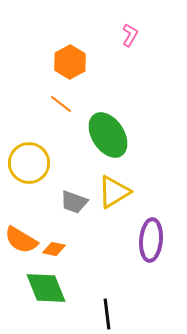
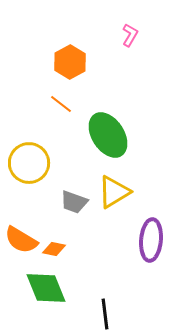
black line: moved 2 px left
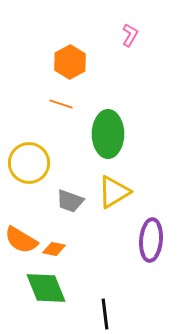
orange line: rotated 20 degrees counterclockwise
green ellipse: moved 1 px up; rotated 33 degrees clockwise
gray trapezoid: moved 4 px left, 1 px up
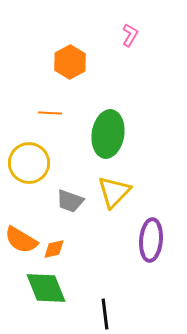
orange line: moved 11 px left, 9 px down; rotated 15 degrees counterclockwise
green ellipse: rotated 9 degrees clockwise
yellow triangle: rotated 15 degrees counterclockwise
orange diamond: rotated 25 degrees counterclockwise
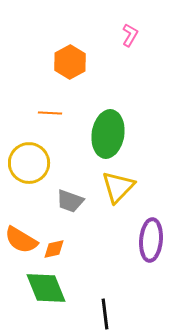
yellow triangle: moved 4 px right, 5 px up
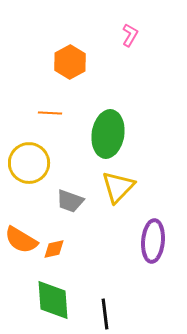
purple ellipse: moved 2 px right, 1 px down
green diamond: moved 7 px right, 12 px down; rotated 18 degrees clockwise
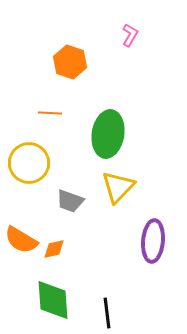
orange hexagon: rotated 12 degrees counterclockwise
black line: moved 2 px right, 1 px up
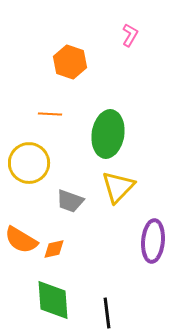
orange line: moved 1 px down
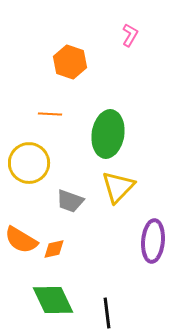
green diamond: rotated 21 degrees counterclockwise
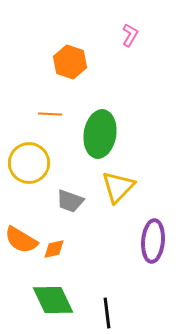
green ellipse: moved 8 px left
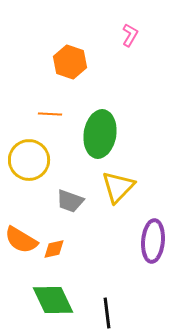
yellow circle: moved 3 px up
